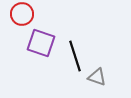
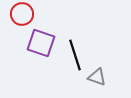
black line: moved 1 px up
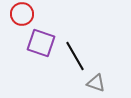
black line: moved 1 px down; rotated 12 degrees counterclockwise
gray triangle: moved 1 px left, 6 px down
